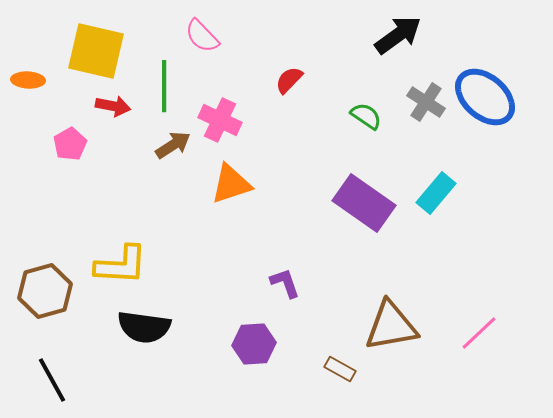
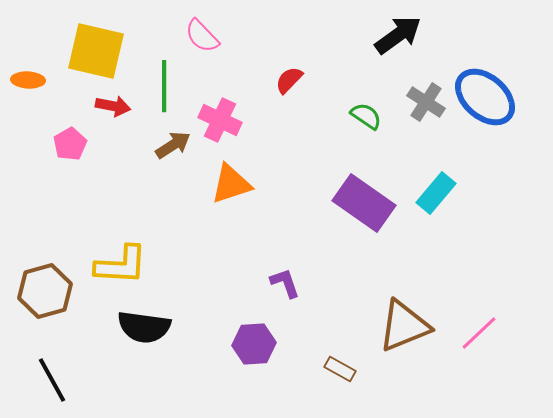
brown triangle: moved 13 px right; rotated 12 degrees counterclockwise
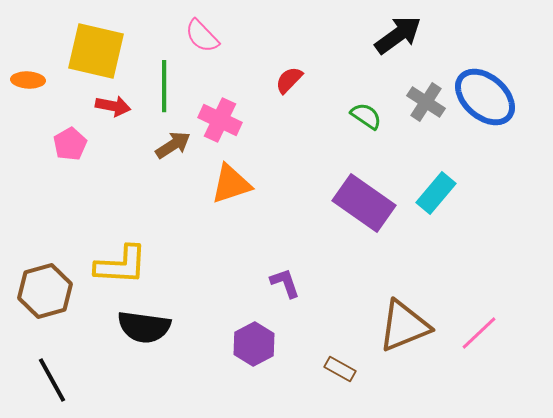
purple hexagon: rotated 24 degrees counterclockwise
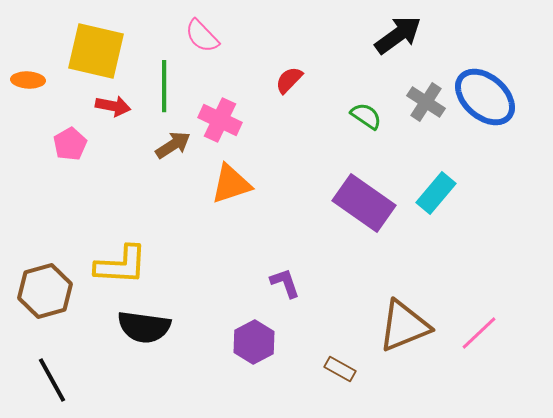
purple hexagon: moved 2 px up
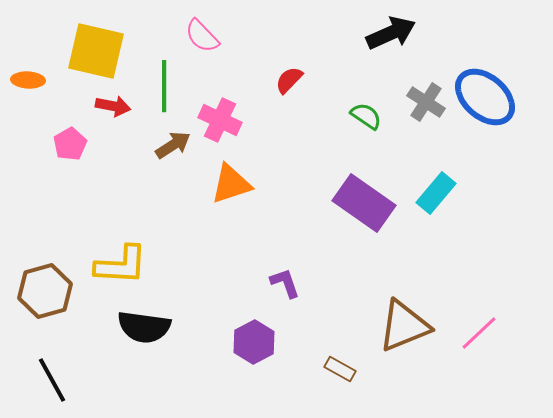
black arrow: moved 7 px left, 2 px up; rotated 12 degrees clockwise
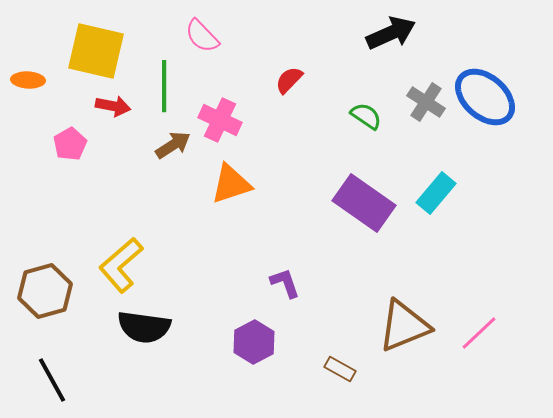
yellow L-shape: rotated 136 degrees clockwise
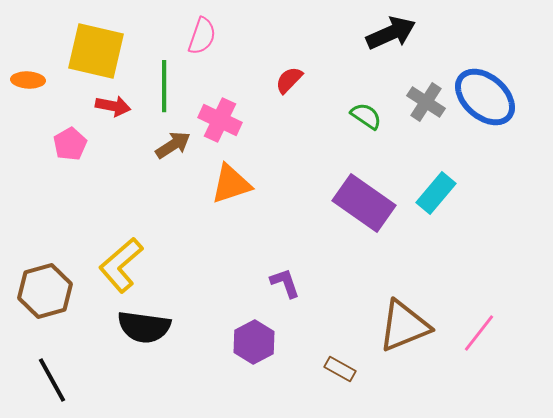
pink semicircle: rotated 117 degrees counterclockwise
pink line: rotated 9 degrees counterclockwise
